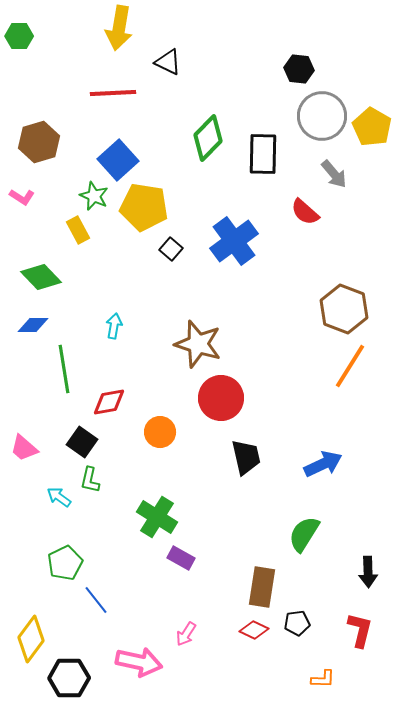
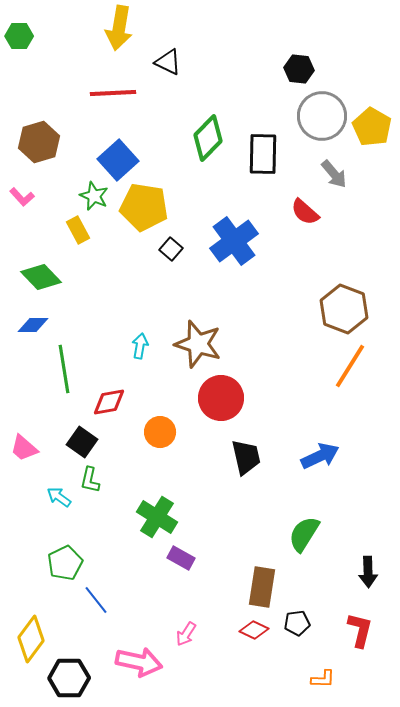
pink L-shape at (22, 197): rotated 15 degrees clockwise
cyan arrow at (114, 326): moved 26 px right, 20 px down
blue arrow at (323, 464): moved 3 px left, 8 px up
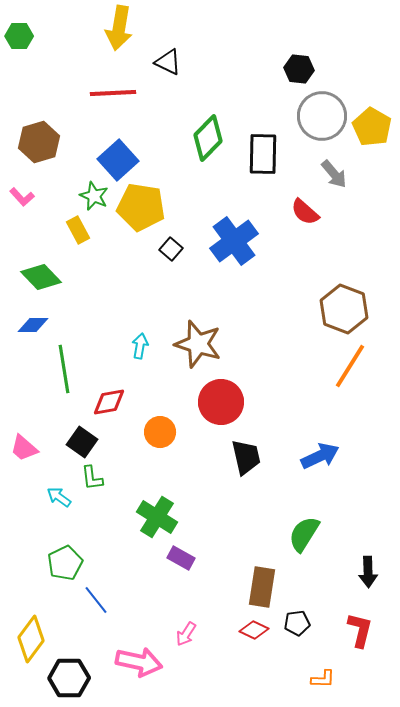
yellow pentagon at (144, 207): moved 3 px left
red circle at (221, 398): moved 4 px down
green L-shape at (90, 480): moved 2 px right, 2 px up; rotated 20 degrees counterclockwise
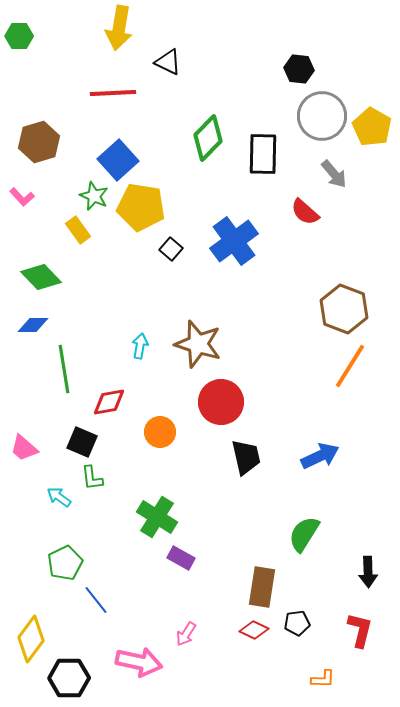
yellow rectangle at (78, 230): rotated 8 degrees counterclockwise
black square at (82, 442): rotated 12 degrees counterclockwise
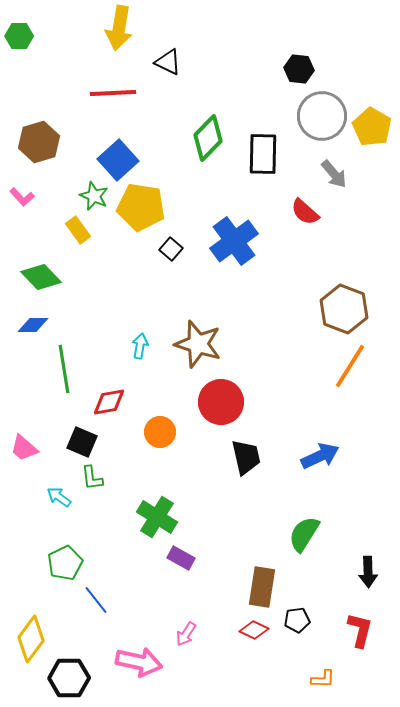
black pentagon at (297, 623): moved 3 px up
